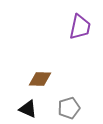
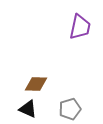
brown diamond: moved 4 px left, 5 px down
gray pentagon: moved 1 px right, 1 px down
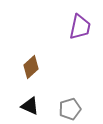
brown diamond: moved 5 px left, 17 px up; rotated 45 degrees counterclockwise
black triangle: moved 2 px right, 3 px up
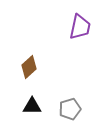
brown diamond: moved 2 px left
black triangle: moved 2 px right; rotated 24 degrees counterclockwise
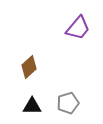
purple trapezoid: moved 2 px left, 1 px down; rotated 28 degrees clockwise
gray pentagon: moved 2 px left, 6 px up
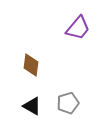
brown diamond: moved 2 px right, 2 px up; rotated 40 degrees counterclockwise
black triangle: rotated 30 degrees clockwise
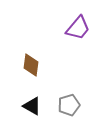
gray pentagon: moved 1 px right, 2 px down
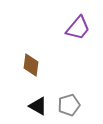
black triangle: moved 6 px right
